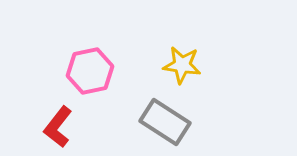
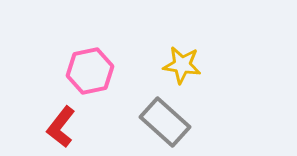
gray rectangle: rotated 9 degrees clockwise
red L-shape: moved 3 px right
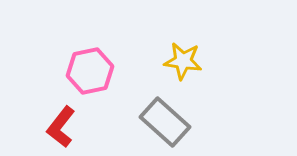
yellow star: moved 1 px right, 4 px up
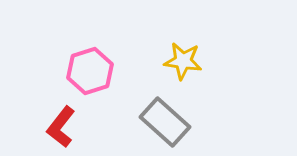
pink hexagon: rotated 6 degrees counterclockwise
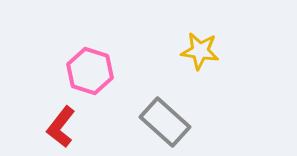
yellow star: moved 17 px right, 10 px up
pink hexagon: rotated 24 degrees counterclockwise
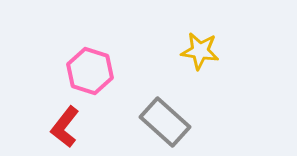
red L-shape: moved 4 px right
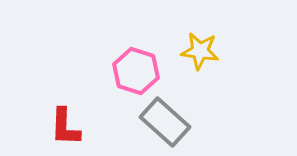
pink hexagon: moved 46 px right
red L-shape: rotated 36 degrees counterclockwise
